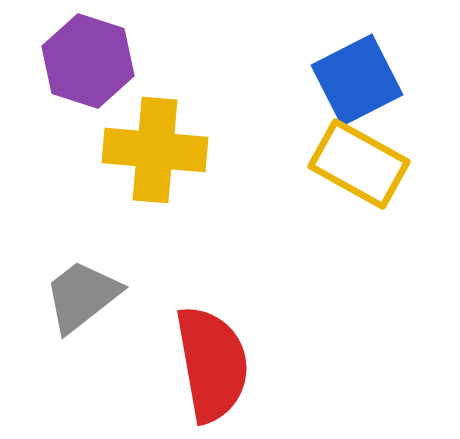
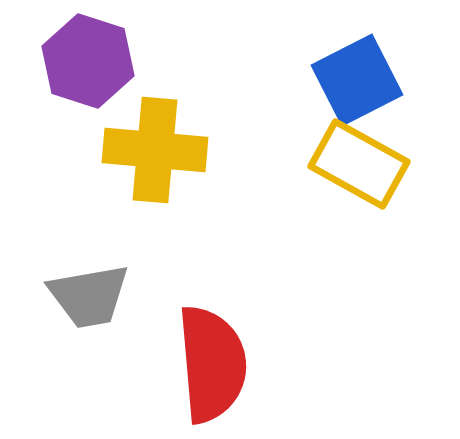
gray trapezoid: moved 7 px right; rotated 152 degrees counterclockwise
red semicircle: rotated 5 degrees clockwise
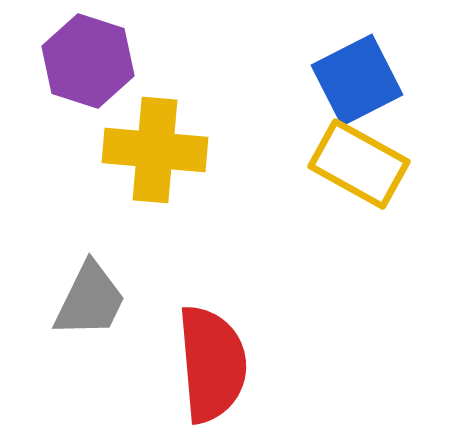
gray trapezoid: moved 1 px right, 4 px down; rotated 54 degrees counterclockwise
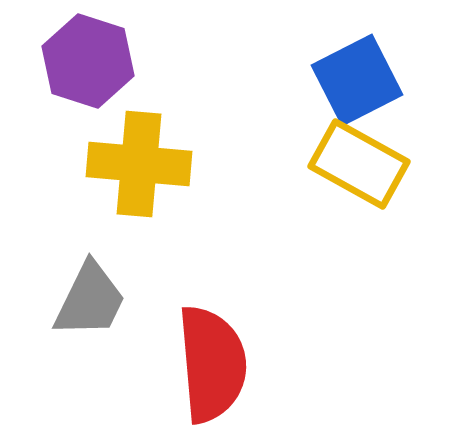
yellow cross: moved 16 px left, 14 px down
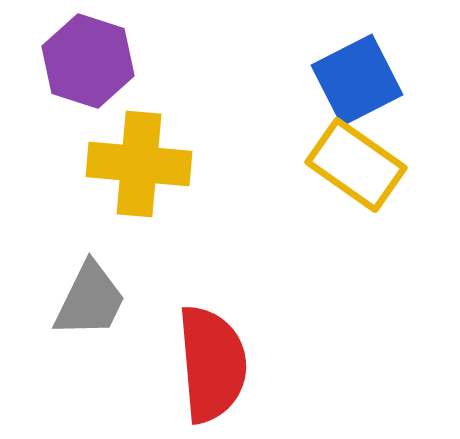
yellow rectangle: moved 3 px left, 1 px down; rotated 6 degrees clockwise
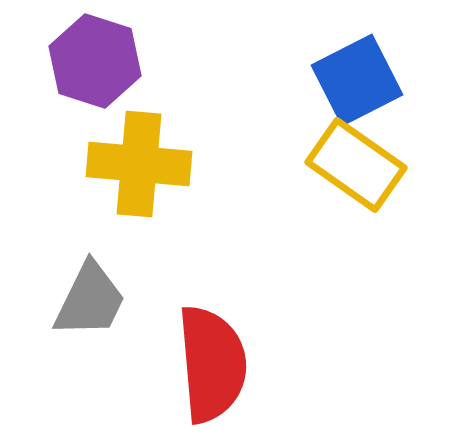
purple hexagon: moved 7 px right
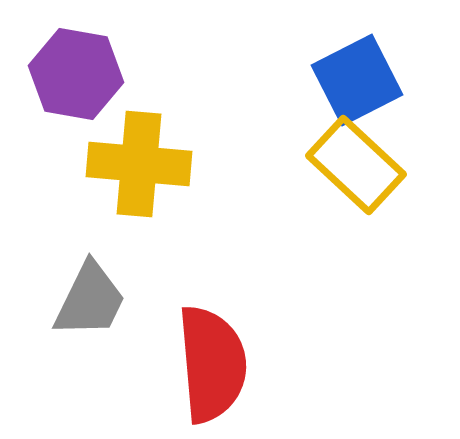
purple hexagon: moved 19 px left, 13 px down; rotated 8 degrees counterclockwise
yellow rectangle: rotated 8 degrees clockwise
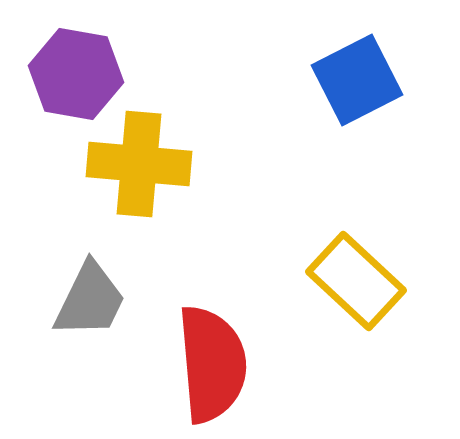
yellow rectangle: moved 116 px down
